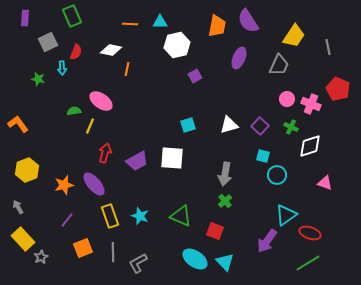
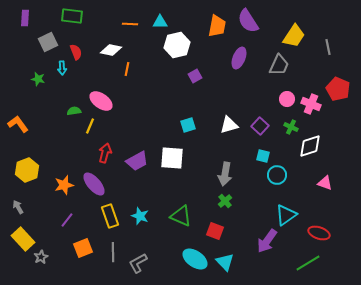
green rectangle at (72, 16): rotated 60 degrees counterclockwise
red semicircle at (76, 52): rotated 42 degrees counterclockwise
red ellipse at (310, 233): moved 9 px right
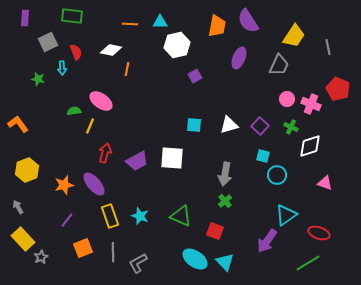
cyan square at (188, 125): moved 6 px right; rotated 21 degrees clockwise
